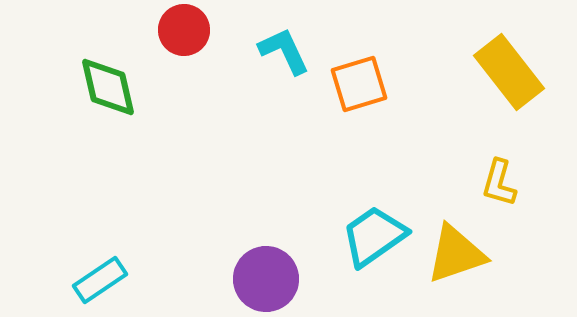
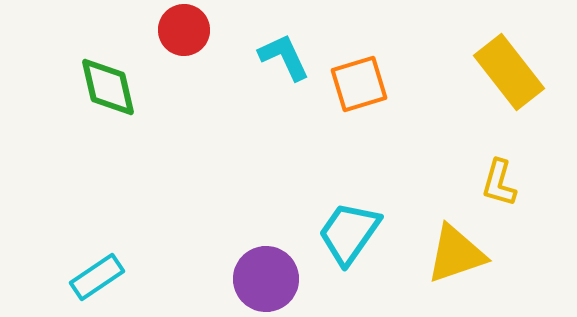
cyan L-shape: moved 6 px down
cyan trapezoid: moved 25 px left, 3 px up; rotated 20 degrees counterclockwise
cyan rectangle: moved 3 px left, 3 px up
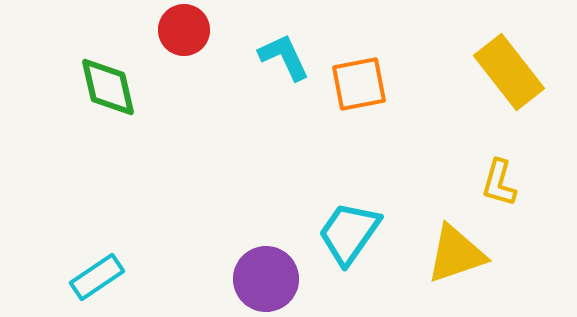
orange square: rotated 6 degrees clockwise
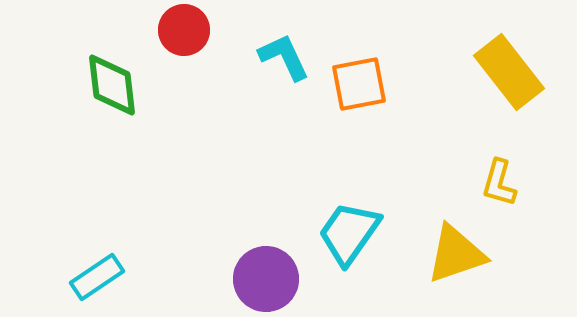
green diamond: moved 4 px right, 2 px up; rotated 6 degrees clockwise
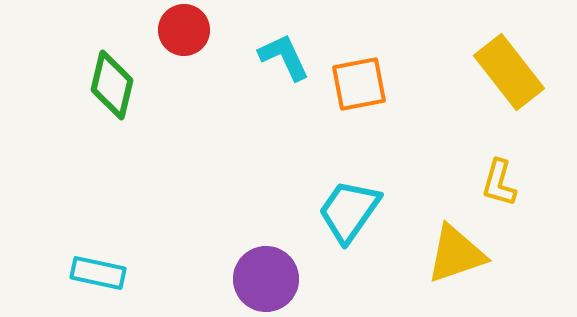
green diamond: rotated 20 degrees clockwise
cyan trapezoid: moved 22 px up
cyan rectangle: moved 1 px right, 4 px up; rotated 46 degrees clockwise
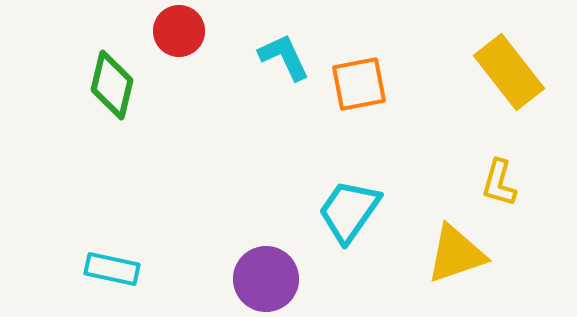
red circle: moved 5 px left, 1 px down
cyan rectangle: moved 14 px right, 4 px up
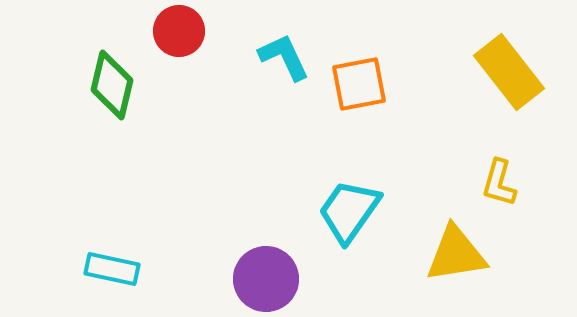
yellow triangle: rotated 10 degrees clockwise
